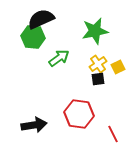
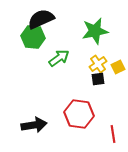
red line: rotated 18 degrees clockwise
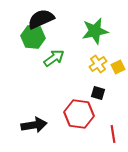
green arrow: moved 5 px left
black square: moved 14 px down; rotated 24 degrees clockwise
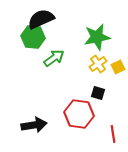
green star: moved 2 px right, 6 px down
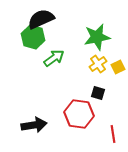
green hexagon: rotated 10 degrees clockwise
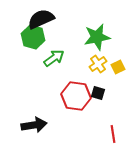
red hexagon: moved 3 px left, 18 px up
